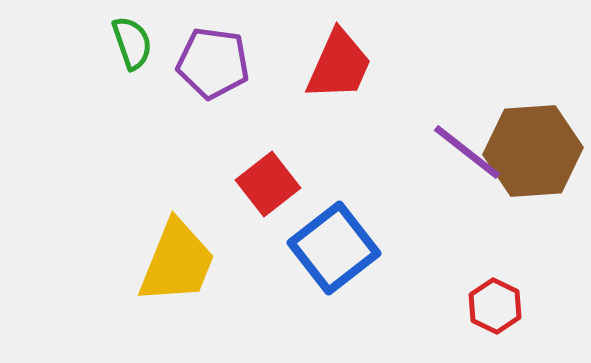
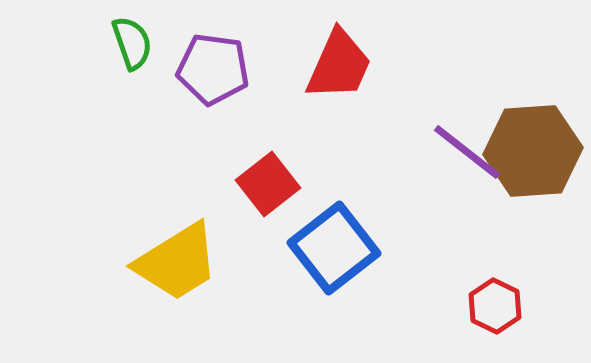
purple pentagon: moved 6 px down
yellow trapezoid: rotated 36 degrees clockwise
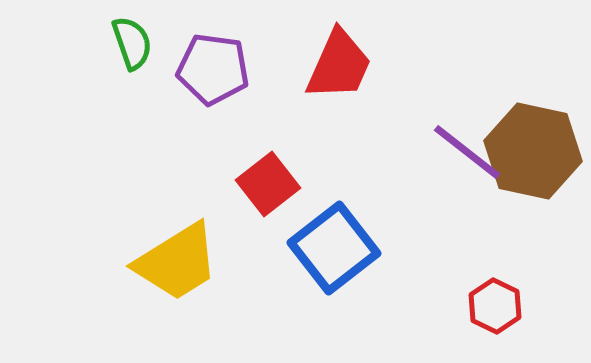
brown hexagon: rotated 16 degrees clockwise
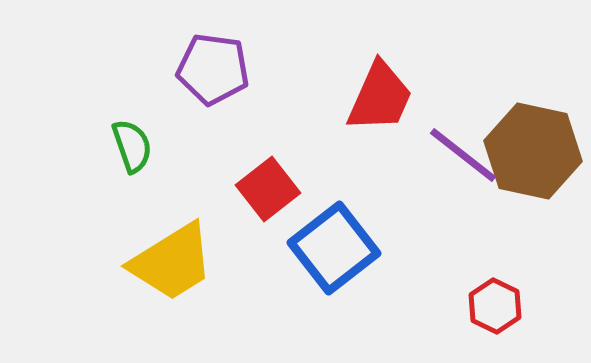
green semicircle: moved 103 px down
red trapezoid: moved 41 px right, 32 px down
purple line: moved 4 px left, 3 px down
red square: moved 5 px down
yellow trapezoid: moved 5 px left
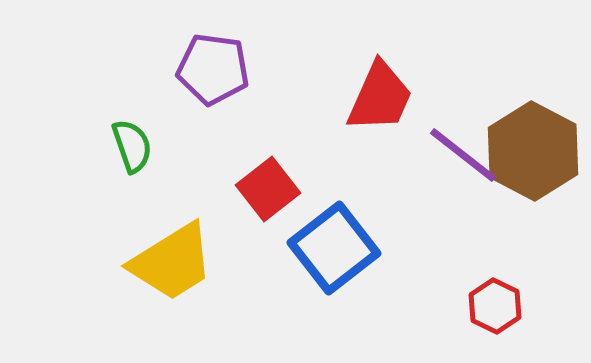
brown hexagon: rotated 16 degrees clockwise
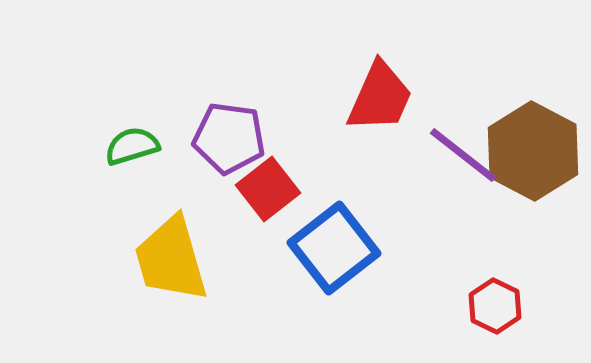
purple pentagon: moved 16 px right, 69 px down
green semicircle: rotated 88 degrees counterclockwise
yellow trapezoid: moved 1 px left, 3 px up; rotated 106 degrees clockwise
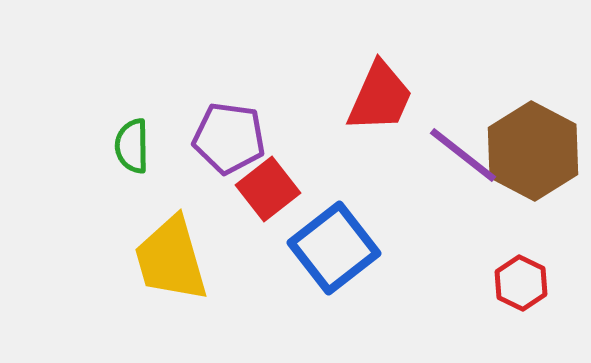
green semicircle: rotated 74 degrees counterclockwise
red hexagon: moved 26 px right, 23 px up
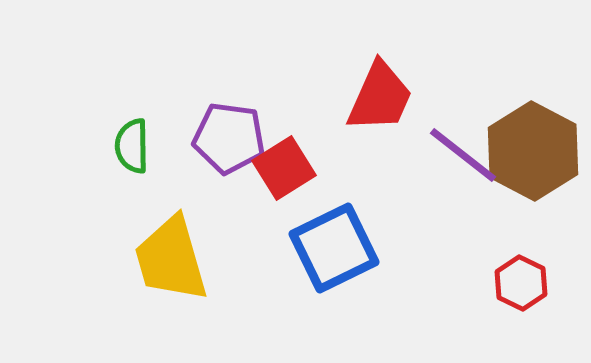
red square: moved 16 px right, 21 px up; rotated 6 degrees clockwise
blue square: rotated 12 degrees clockwise
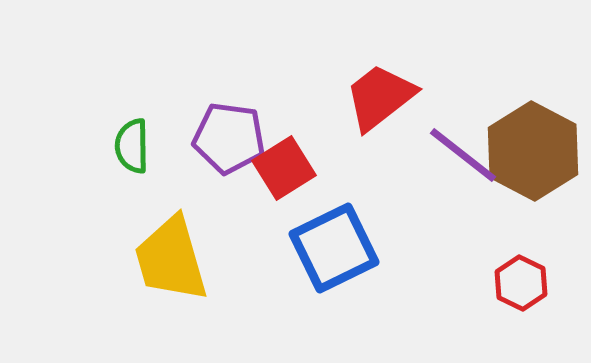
red trapezoid: rotated 152 degrees counterclockwise
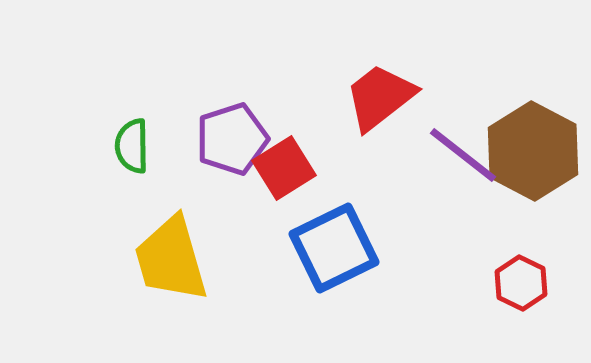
purple pentagon: moved 3 px right, 1 px down; rotated 26 degrees counterclockwise
